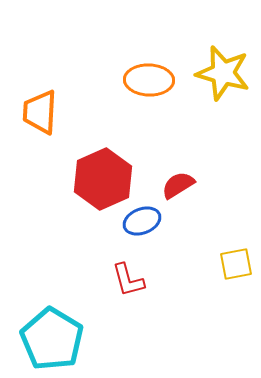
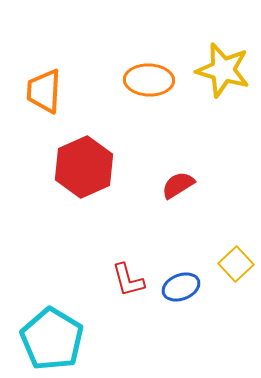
yellow star: moved 3 px up
orange trapezoid: moved 4 px right, 21 px up
red hexagon: moved 19 px left, 12 px up
blue ellipse: moved 39 px right, 66 px down
yellow square: rotated 32 degrees counterclockwise
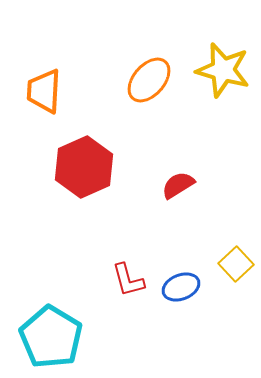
orange ellipse: rotated 51 degrees counterclockwise
cyan pentagon: moved 1 px left, 2 px up
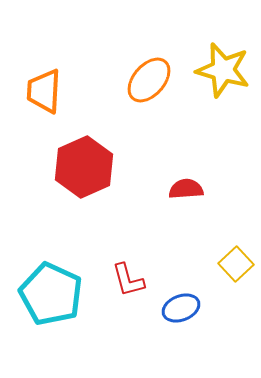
red semicircle: moved 8 px right, 4 px down; rotated 28 degrees clockwise
blue ellipse: moved 21 px down
cyan pentagon: moved 43 px up; rotated 6 degrees counterclockwise
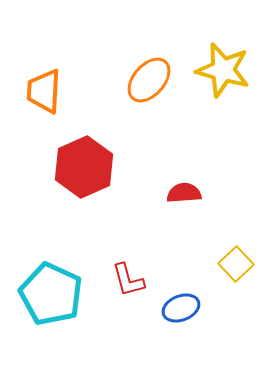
red semicircle: moved 2 px left, 4 px down
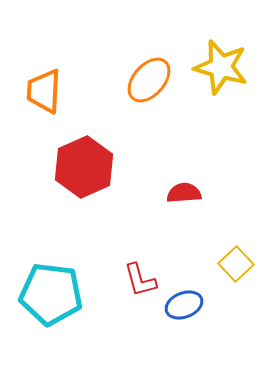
yellow star: moved 2 px left, 3 px up
red L-shape: moved 12 px right
cyan pentagon: rotated 18 degrees counterclockwise
blue ellipse: moved 3 px right, 3 px up
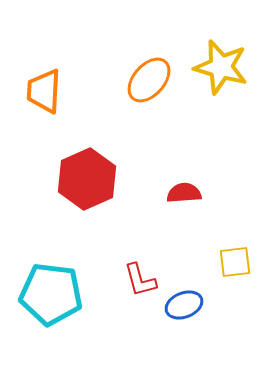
red hexagon: moved 3 px right, 12 px down
yellow square: moved 1 px left, 2 px up; rotated 36 degrees clockwise
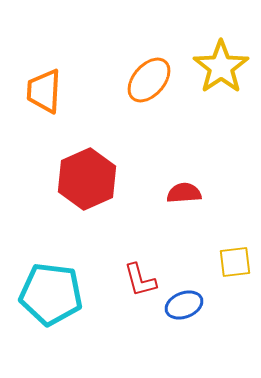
yellow star: rotated 22 degrees clockwise
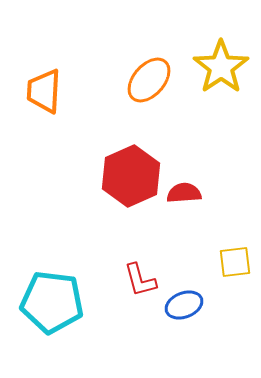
red hexagon: moved 44 px right, 3 px up
cyan pentagon: moved 1 px right, 8 px down
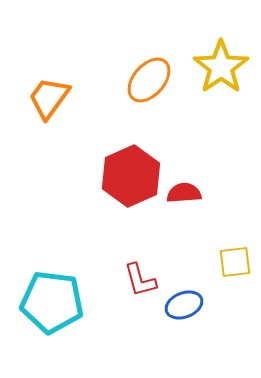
orange trapezoid: moved 5 px right, 7 px down; rotated 33 degrees clockwise
